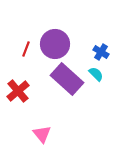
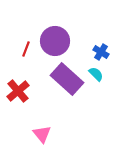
purple circle: moved 3 px up
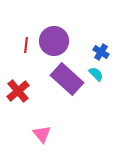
purple circle: moved 1 px left
red line: moved 4 px up; rotated 14 degrees counterclockwise
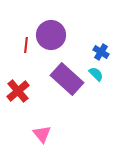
purple circle: moved 3 px left, 6 px up
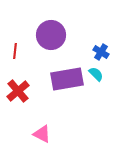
red line: moved 11 px left, 6 px down
purple rectangle: rotated 52 degrees counterclockwise
pink triangle: rotated 24 degrees counterclockwise
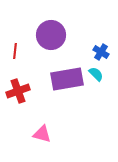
red cross: rotated 20 degrees clockwise
pink triangle: rotated 12 degrees counterclockwise
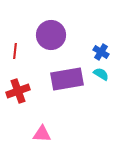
cyan semicircle: moved 5 px right; rotated 14 degrees counterclockwise
pink triangle: rotated 12 degrees counterclockwise
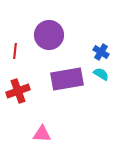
purple circle: moved 2 px left
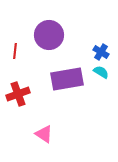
cyan semicircle: moved 2 px up
red cross: moved 3 px down
pink triangle: moved 2 px right; rotated 30 degrees clockwise
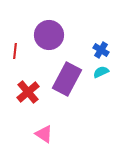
blue cross: moved 2 px up
cyan semicircle: rotated 56 degrees counterclockwise
purple rectangle: rotated 52 degrees counterclockwise
red cross: moved 10 px right, 2 px up; rotated 20 degrees counterclockwise
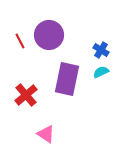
red line: moved 5 px right, 10 px up; rotated 35 degrees counterclockwise
purple rectangle: rotated 16 degrees counterclockwise
red cross: moved 2 px left, 3 px down
pink triangle: moved 2 px right
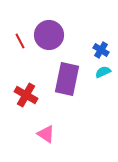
cyan semicircle: moved 2 px right
red cross: rotated 20 degrees counterclockwise
